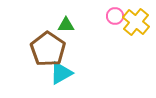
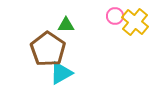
yellow cross: moved 1 px left
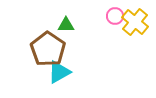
cyan triangle: moved 2 px left, 1 px up
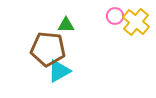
yellow cross: moved 1 px right
brown pentagon: rotated 28 degrees counterclockwise
cyan triangle: moved 1 px up
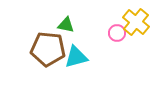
pink circle: moved 2 px right, 17 px down
green triangle: rotated 12 degrees clockwise
cyan triangle: moved 17 px right, 14 px up; rotated 15 degrees clockwise
